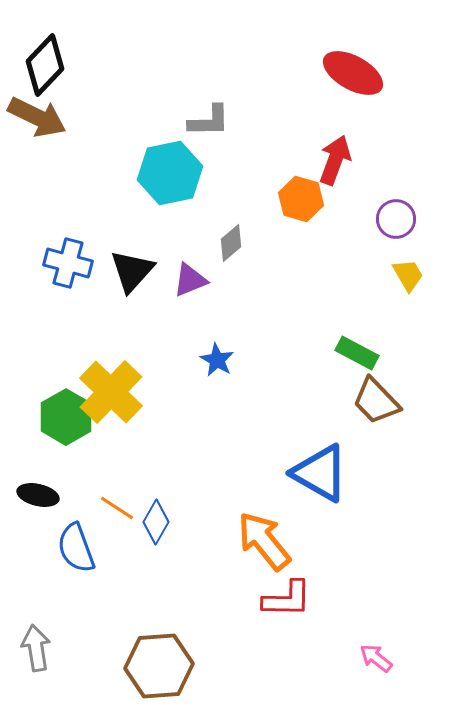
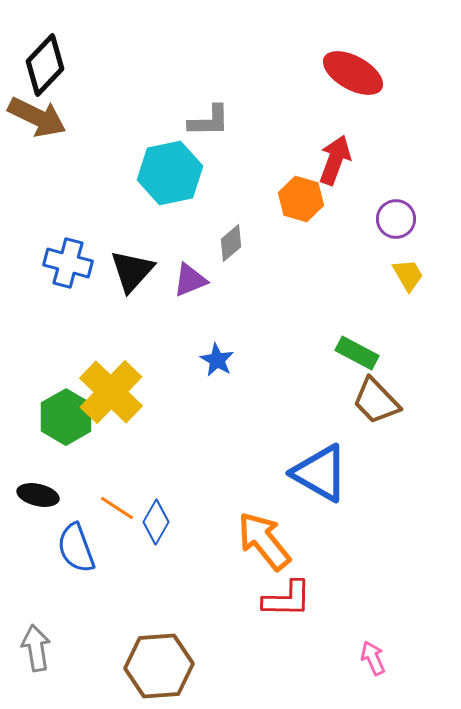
pink arrow: moved 3 px left; rotated 28 degrees clockwise
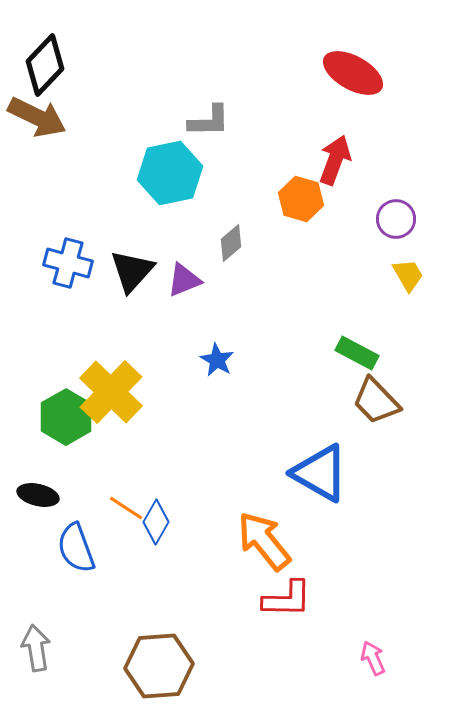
purple triangle: moved 6 px left
orange line: moved 9 px right
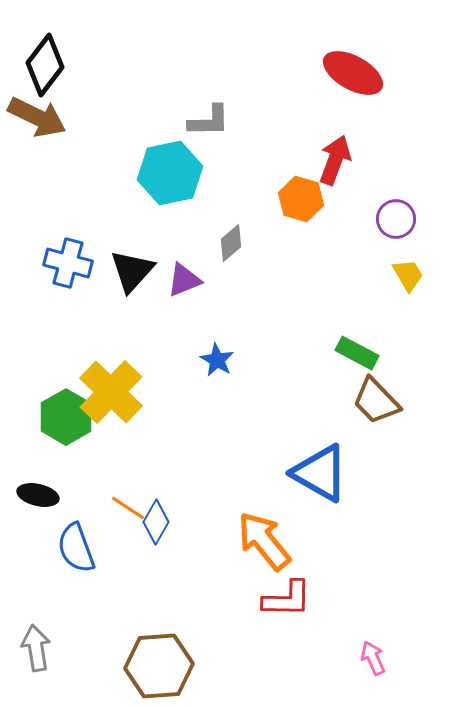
black diamond: rotated 6 degrees counterclockwise
orange line: moved 2 px right
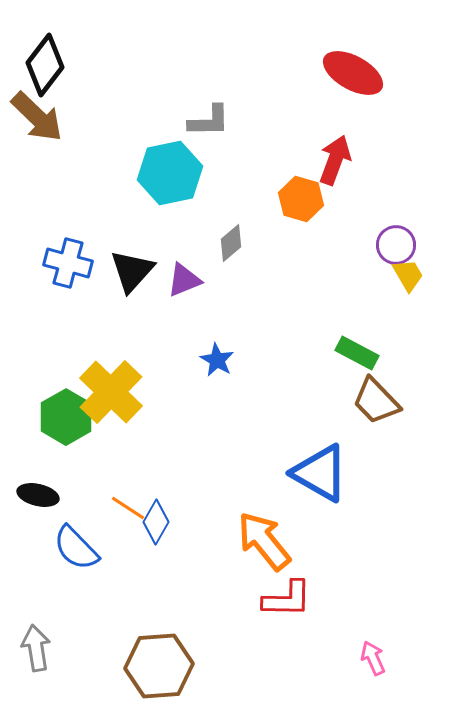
brown arrow: rotated 18 degrees clockwise
purple circle: moved 26 px down
blue semicircle: rotated 24 degrees counterclockwise
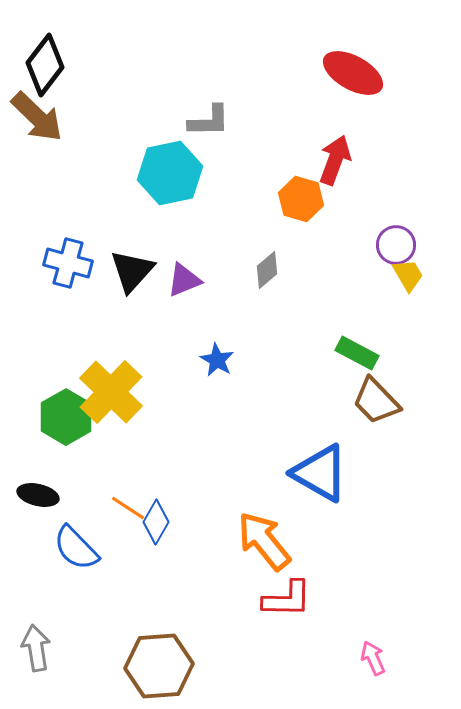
gray diamond: moved 36 px right, 27 px down
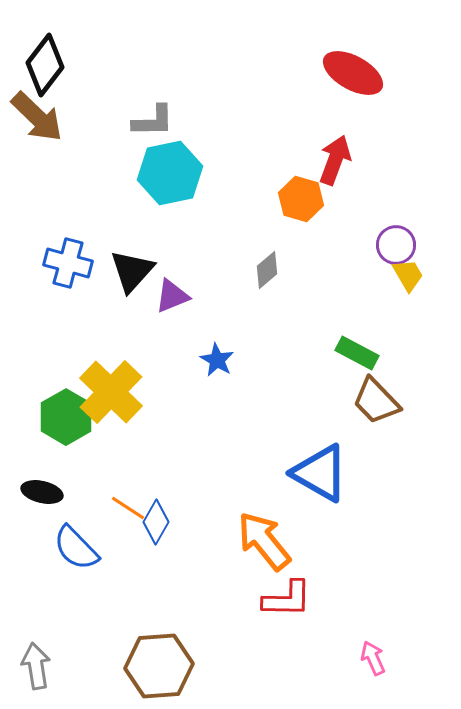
gray L-shape: moved 56 px left
purple triangle: moved 12 px left, 16 px down
black ellipse: moved 4 px right, 3 px up
gray arrow: moved 18 px down
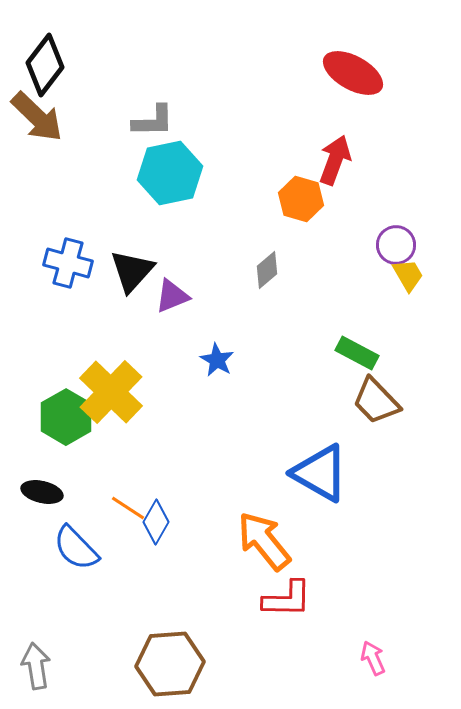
brown hexagon: moved 11 px right, 2 px up
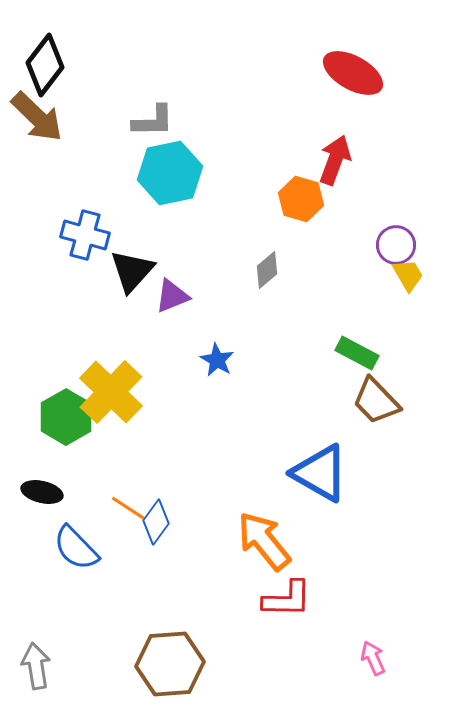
blue cross: moved 17 px right, 28 px up
blue diamond: rotated 6 degrees clockwise
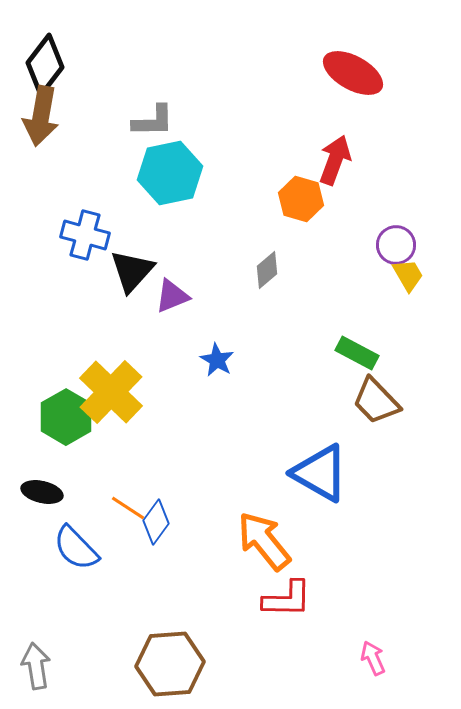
brown arrow: moved 4 px right, 1 px up; rotated 56 degrees clockwise
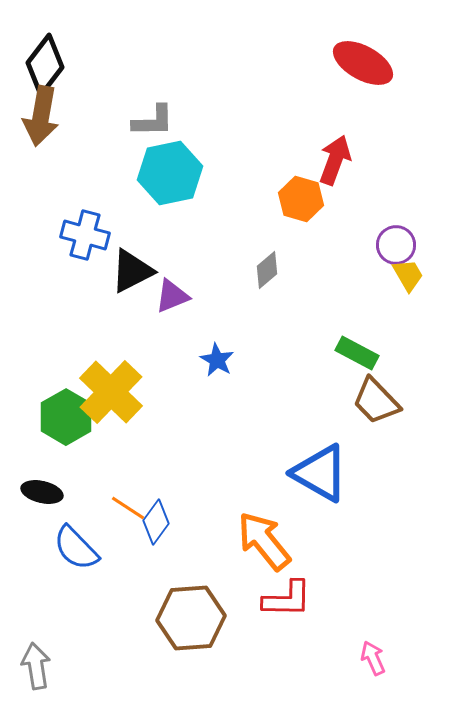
red ellipse: moved 10 px right, 10 px up
black triangle: rotated 21 degrees clockwise
brown hexagon: moved 21 px right, 46 px up
